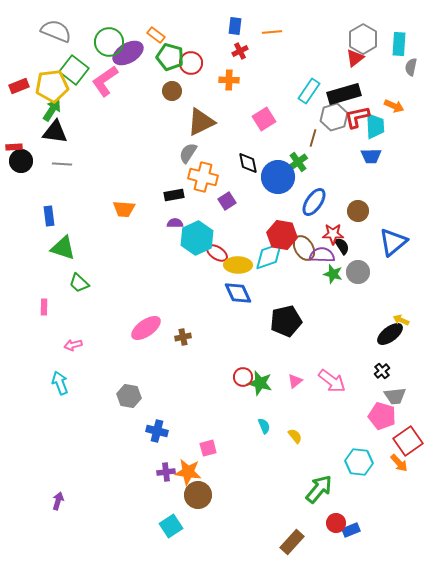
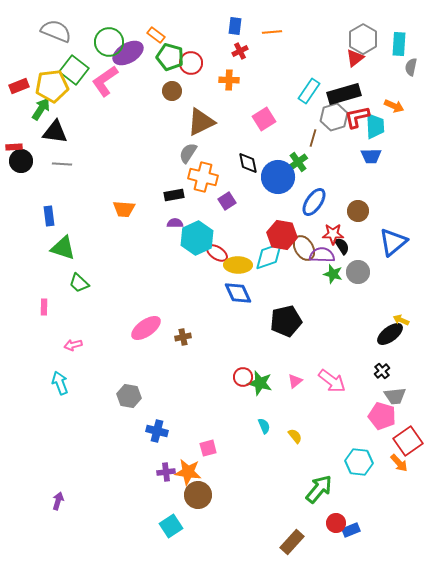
green arrow at (52, 110): moved 11 px left, 1 px up
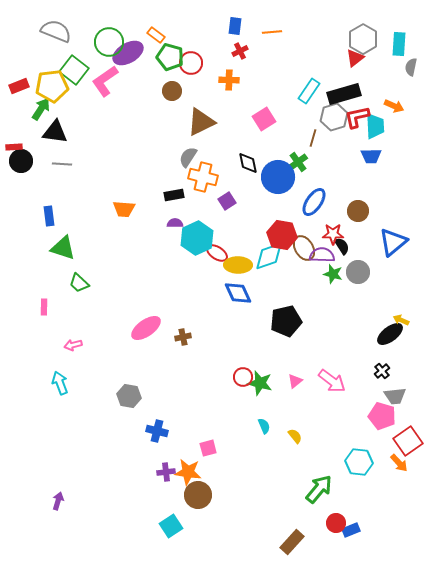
gray semicircle at (188, 153): moved 4 px down
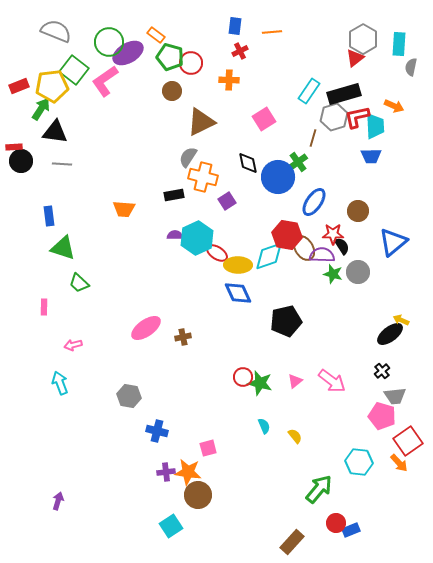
purple semicircle at (175, 223): moved 12 px down
red hexagon at (282, 235): moved 5 px right
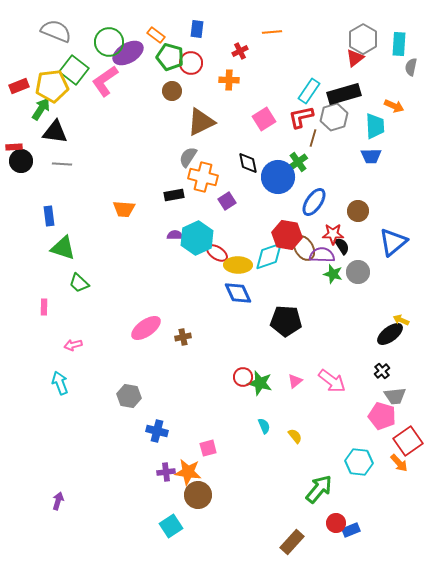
blue rectangle at (235, 26): moved 38 px left, 3 px down
red L-shape at (357, 117): moved 56 px left
black pentagon at (286, 321): rotated 16 degrees clockwise
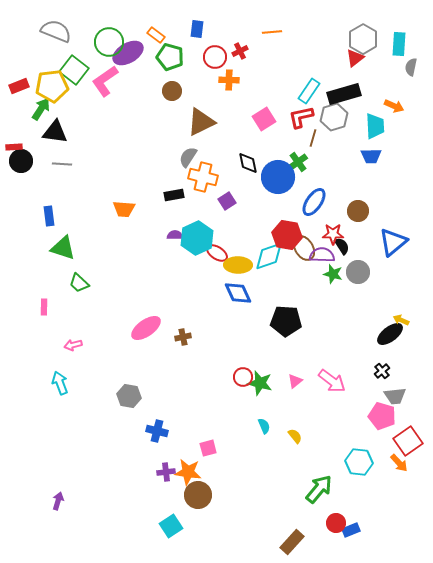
red circle at (191, 63): moved 24 px right, 6 px up
